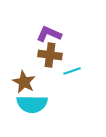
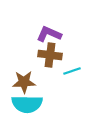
brown star: rotated 30 degrees counterclockwise
cyan semicircle: moved 5 px left
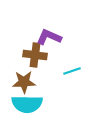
purple L-shape: moved 3 px down
brown cross: moved 15 px left
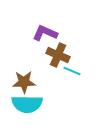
purple L-shape: moved 4 px left, 4 px up
brown cross: moved 23 px right; rotated 15 degrees clockwise
cyan line: rotated 42 degrees clockwise
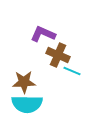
purple L-shape: moved 2 px left, 1 px down
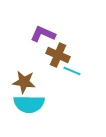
brown star: rotated 10 degrees clockwise
cyan semicircle: moved 2 px right
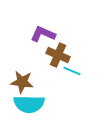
brown star: moved 2 px left
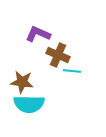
purple L-shape: moved 5 px left
cyan line: rotated 18 degrees counterclockwise
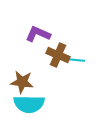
cyan line: moved 4 px right, 11 px up
